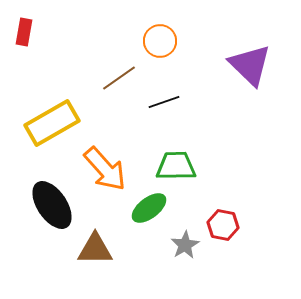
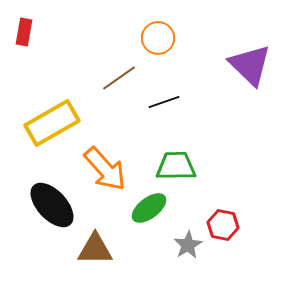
orange circle: moved 2 px left, 3 px up
black ellipse: rotated 9 degrees counterclockwise
gray star: moved 3 px right
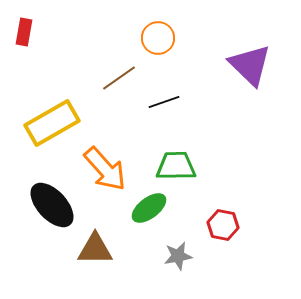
gray star: moved 10 px left, 11 px down; rotated 20 degrees clockwise
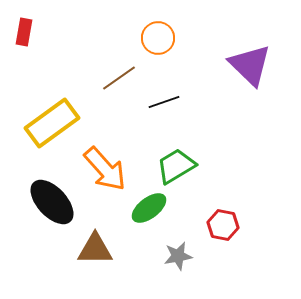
yellow rectangle: rotated 6 degrees counterclockwise
green trapezoid: rotated 30 degrees counterclockwise
black ellipse: moved 3 px up
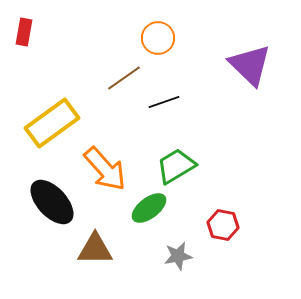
brown line: moved 5 px right
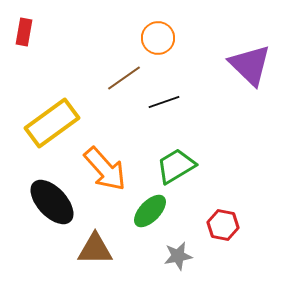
green ellipse: moved 1 px right, 3 px down; rotated 9 degrees counterclockwise
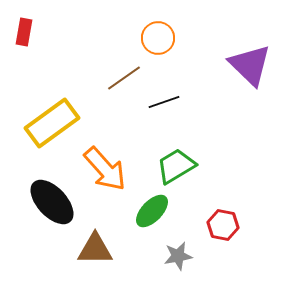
green ellipse: moved 2 px right
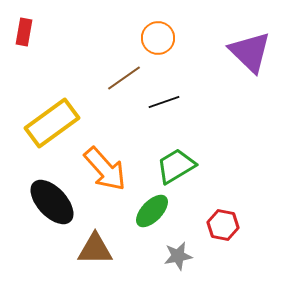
purple triangle: moved 13 px up
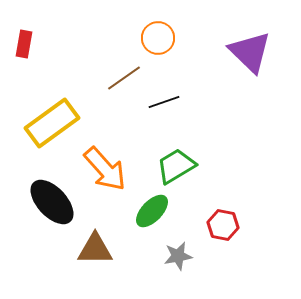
red rectangle: moved 12 px down
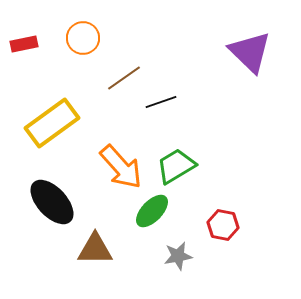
orange circle: moved 75 px left
red rectangle: rotated 68 degrees clockwise
black line: moved 3 px left
orange arrow: moved 16 px right, 2 px up
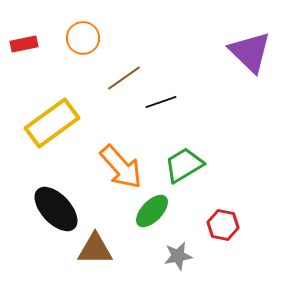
green trapezoid: moved 8 px right, 1 px up
black ellipse: moved 4 px right, 7 px down
